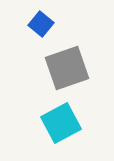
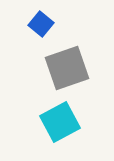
cyan square: moved 1 px left, 1 px up
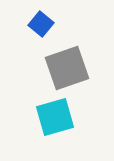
cyan square: moved 5 px left, 5 px up; rotated 12 degrees clockwise
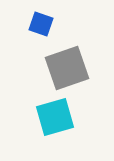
blue square: rotated 20 degrees counterclockwise
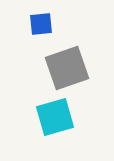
blue square: rotated 25 degrees counterclockwise
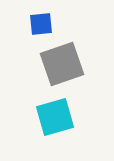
gray square: moved 5 px left, 4 px up
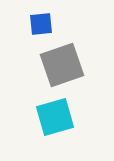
gray square: moved 1 px down
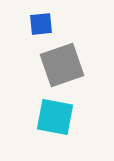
cyan square: rotated 27 degrees clockwise
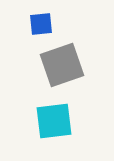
cyan square: moved 1 px left, 4 px down; rotated 18 degrees counterclockwise
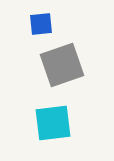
cyan square: moved 1 px left, 2 px down
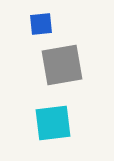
gray square: rotated 9 degrees clockwise
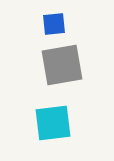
blue square: moved 13 px right
